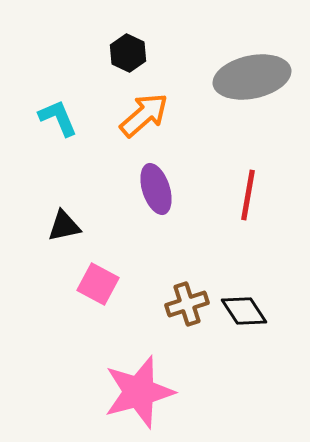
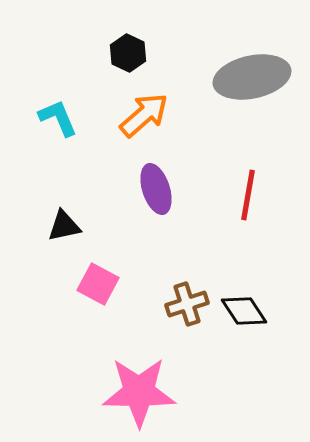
pink star: rotated 16 degrees clockwise
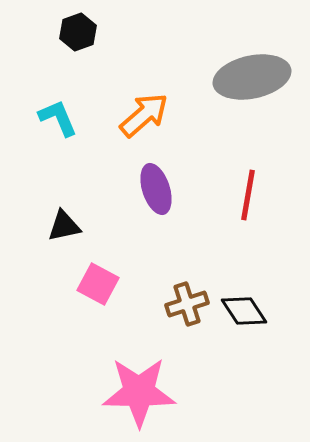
black hexagon: moved 50 px left, 21 px up; rotated 15 degrees clockwise
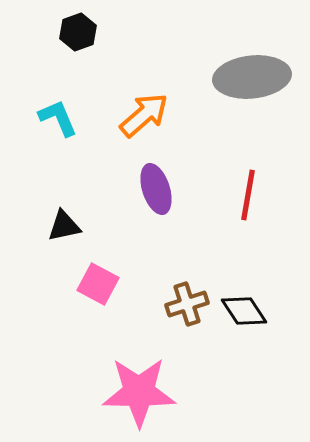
gray ellipse: rotated 6 degrees clockwise
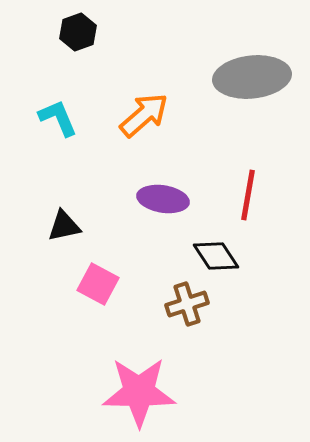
purple ellipse: moved 7 px right, 10 px down; rotated 63 degrees counterclockwise
black diamond: moved 28 px left, 55 px up
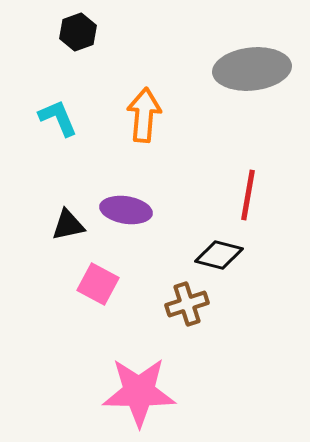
gray ellipse: moved 8 px up
orange arrow: rotated 44 degrees counterclockwise
purple ellipse: moved 37 px left, 11 px down
black triangle: moved 4 px right, 1 px up
black diamond: moved 3 px right, 1 px up; rotated 42 degrees counterclockwise
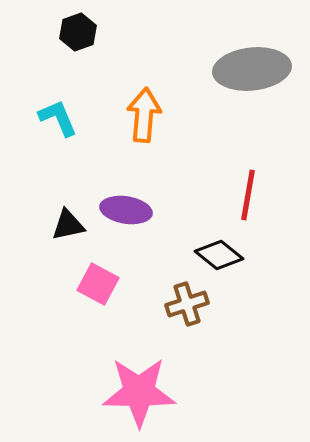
black diamond: rotated 24 degrees clockwise
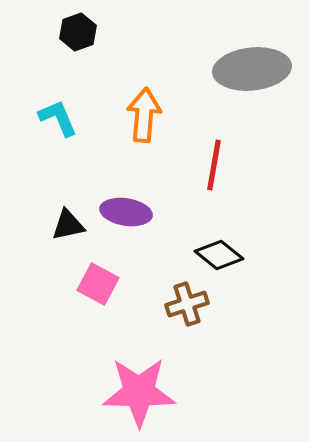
red line: moved 34 px left, 30 px up
purple ellipse: moved 2 px down
